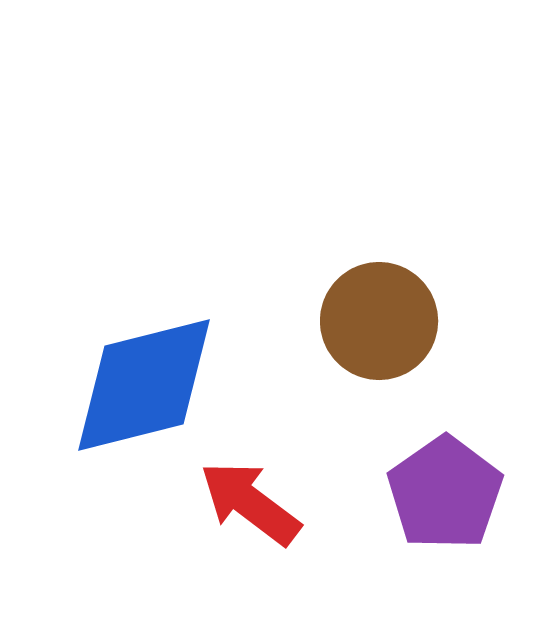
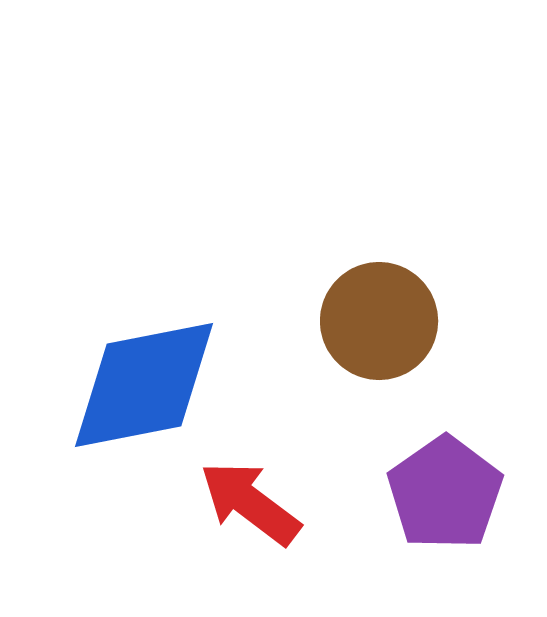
blue diamond: rotated 3 degrees clockwise
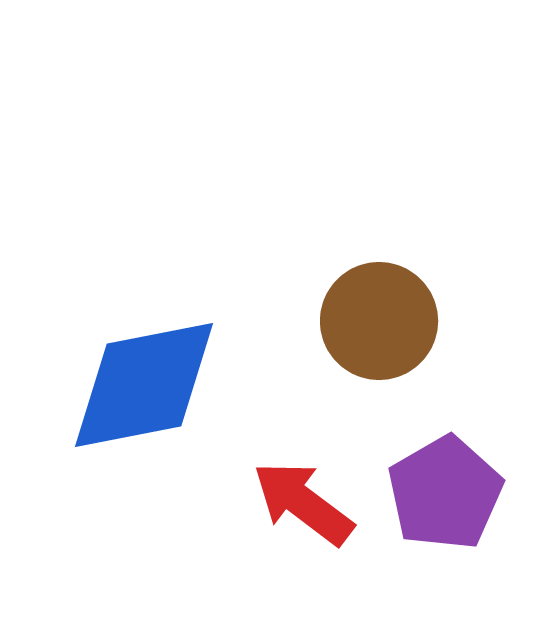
purple pentagon: rotated 5 degrees clockwise
red arrow: moved 53 px right
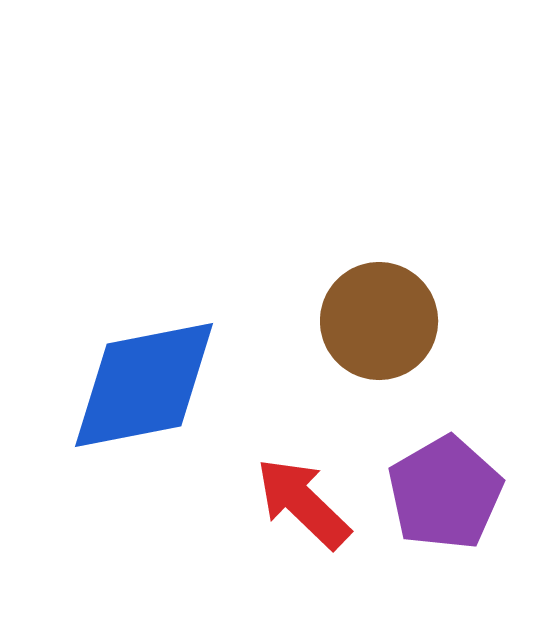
red arrow: rotated 7 degrees clockwise
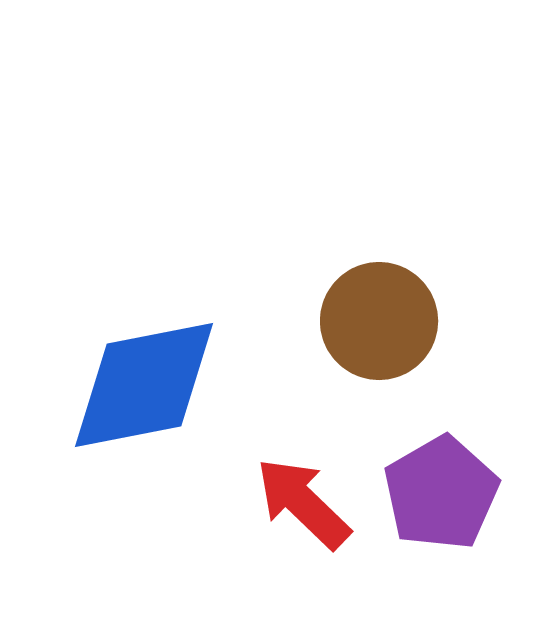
purple pentagon: moved 4 px left
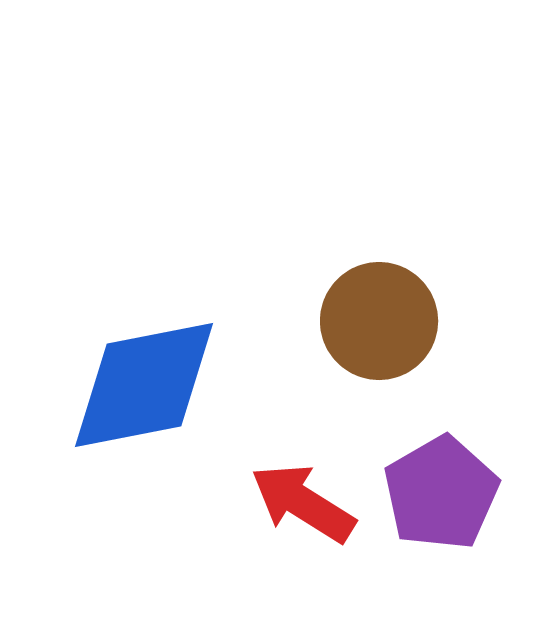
red arrow: rotated 12 degrees counterclockwise
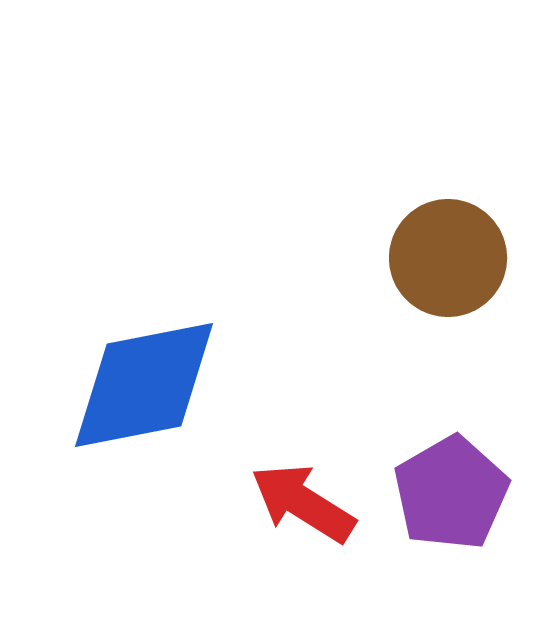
brown circle: moved 69 px right, 63 px up
purple pentagon: moved 10 px right
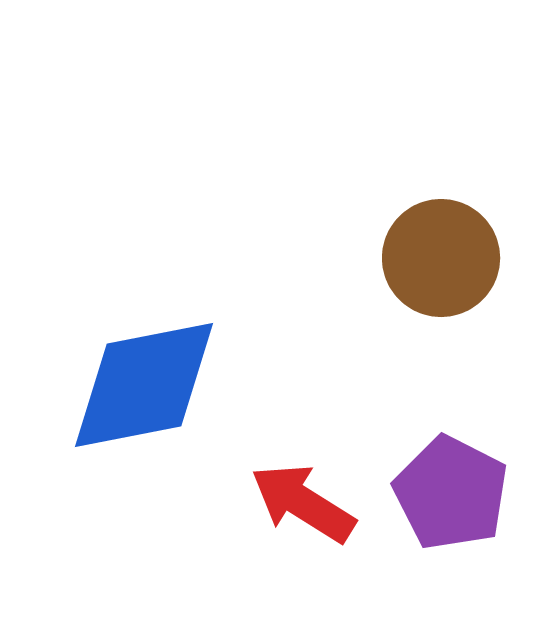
brown circle: moved 7 px left
purple pentagon: rotated 15 degrees counterclockwise
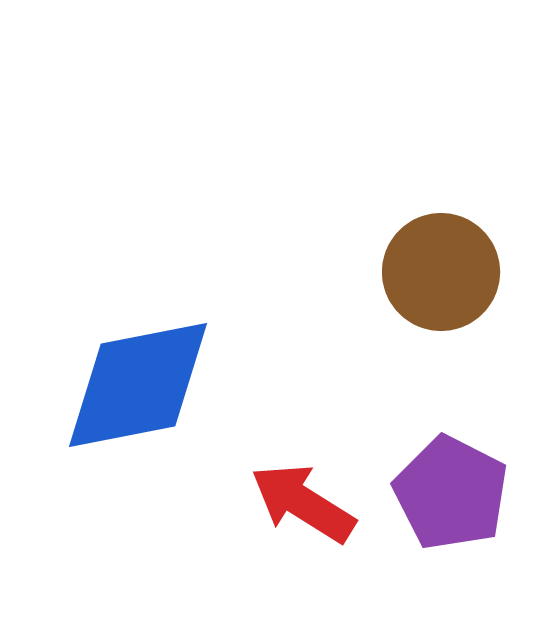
brown circle: moved 14 px down
blue diamond: moved 6 px left
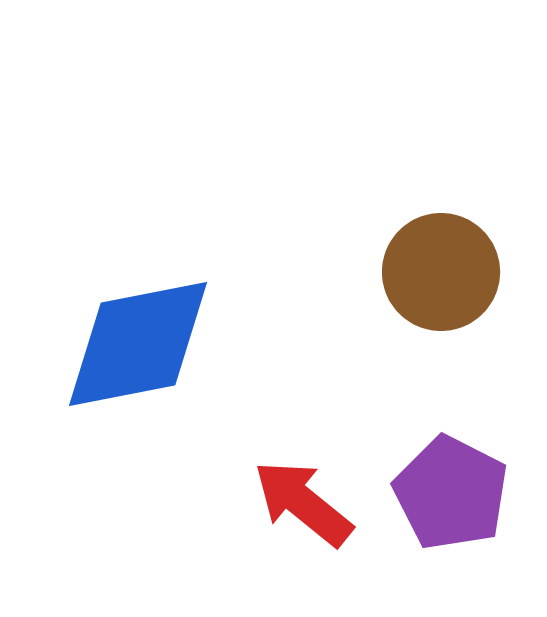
blue diamond: moved 41 px up
red arrow: rotated 7 degrees clockwise
